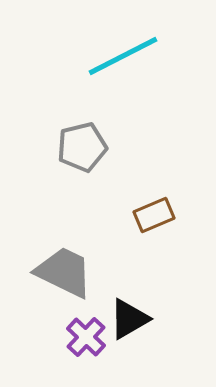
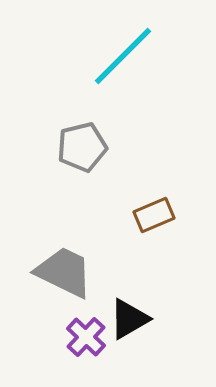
cyan line: rotated 18 degrees counterclockwise
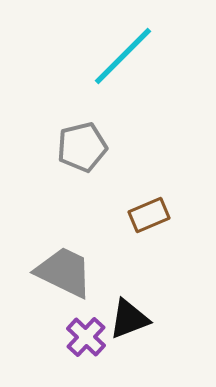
brown rectangle: moved 5 px left
black triangle: rotated 9 degrees clockwise
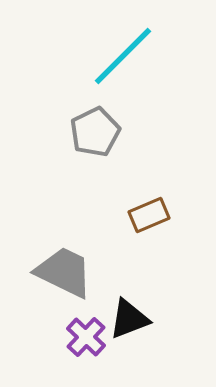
gray pentagon: moved 13 px right, 15 px up; rotated 12 degrees counterclockwise
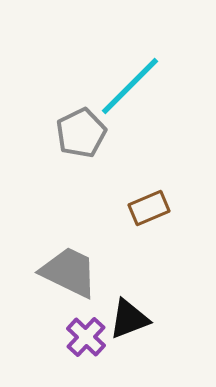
cyan line: moved 7 px right, 30 px down
gray pentagon: moved 14 px left, 1 px down
brown rectangle: moved 7 px up
gray trapezoid: moved 5 px right
